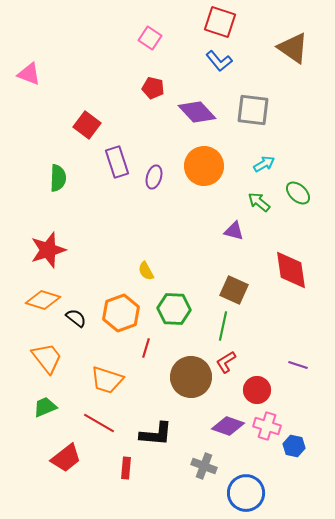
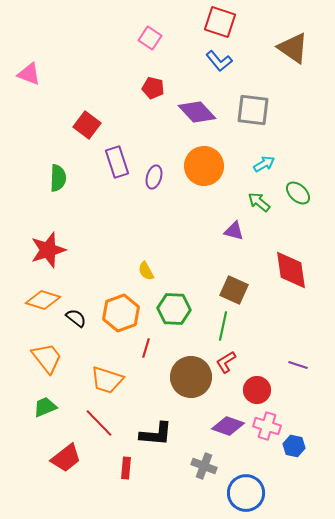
red line at (99, 423): rotated 16 degrees clockwise
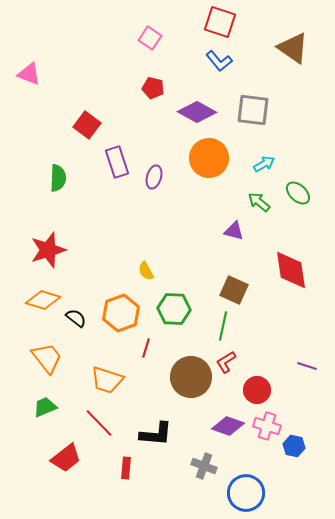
purple diamond at (197, 112): rotated 18 degrees counterclockwise
orange circle at (204, 166): moved 5 px right, 8 px up
purple line at (298, 365): moved 9 px right, 1 px down
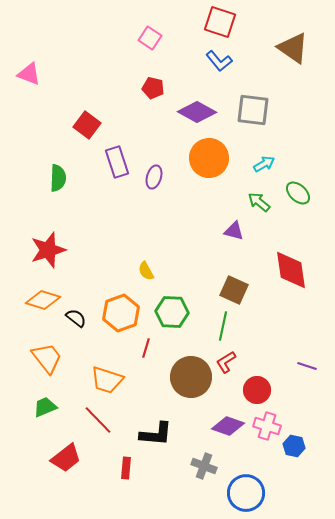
green hexagon at (174, 309): moved 2 px left, 3 px down
red line at (99, 423): moved 1 px left, 3 px up
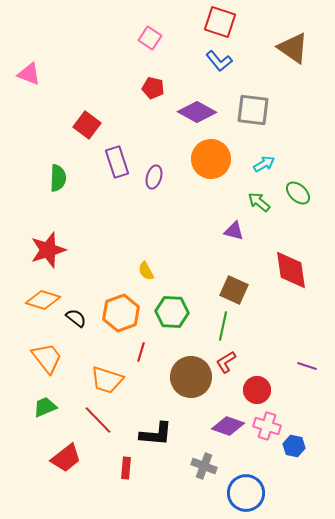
orange circle at (209, 158): moved 2 px right, 1 px down
red line at (146, 348): moved 5 px left, 4 px down
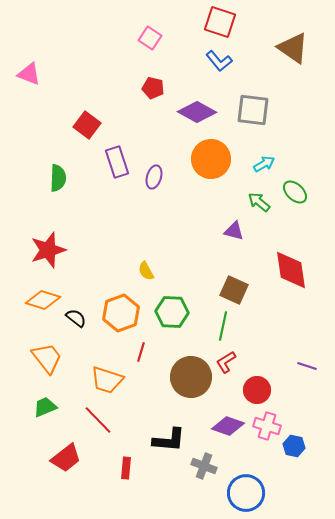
green ellipse at (298, 193): moved 3 px left, 1 px up
black L-shape at (156, 434): moved 13 px right, 6 px down
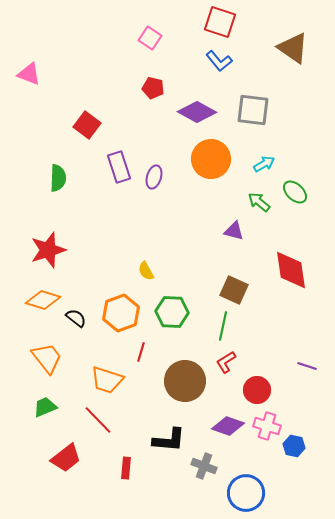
purple rectangle at (117, 162): moved 2 px right, 5 px down
brown circle at (191, 377): moved 6 px left, 4 px down
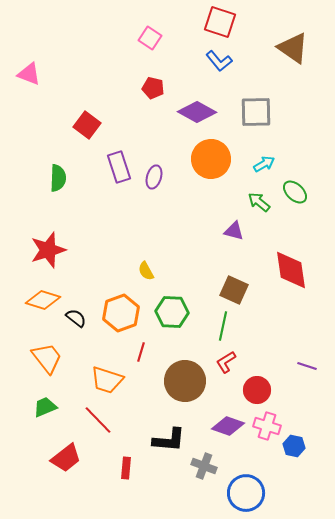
gray square at (253, 110): moved 3 px right, 2 px down; rotated 8 degrees counterclockwise
